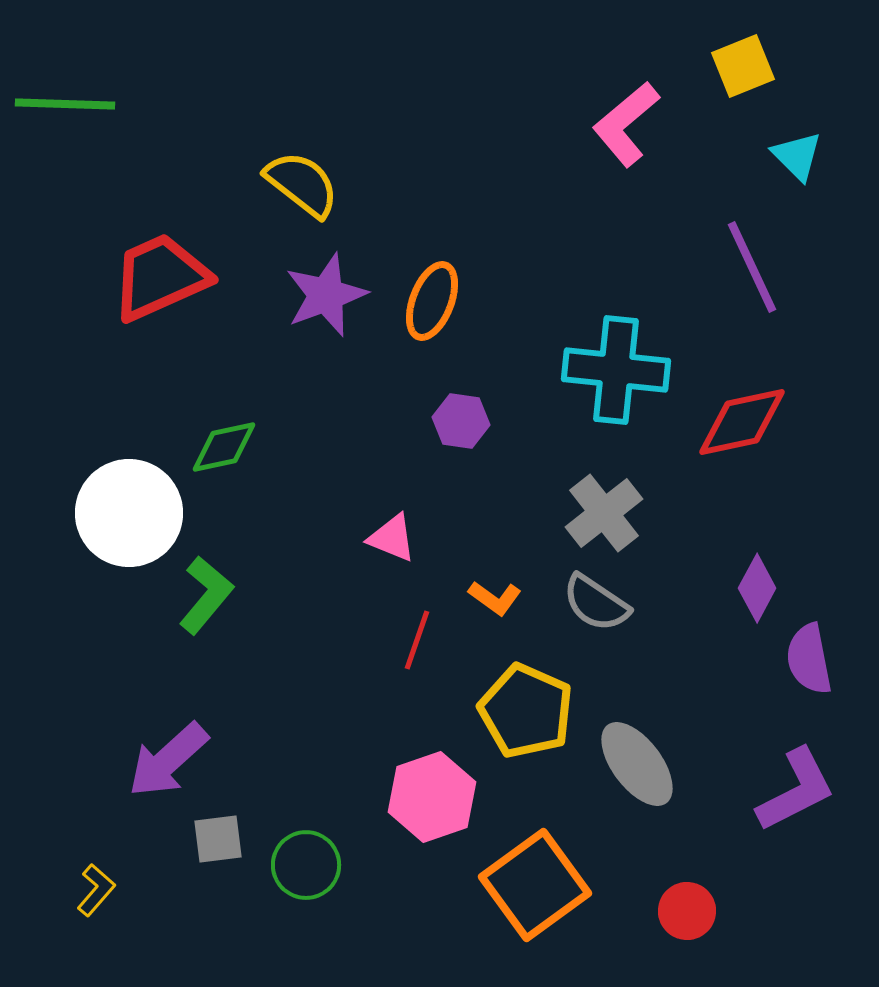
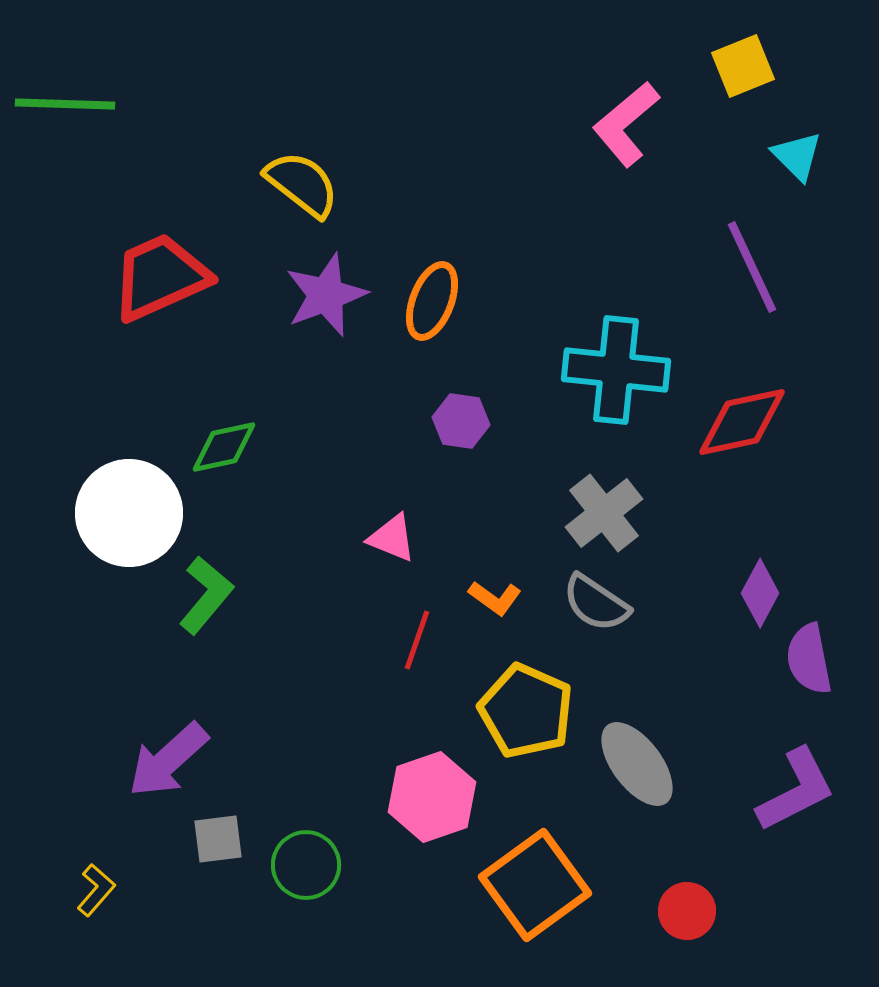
purple diamond: moved 3 px right, 5 px down
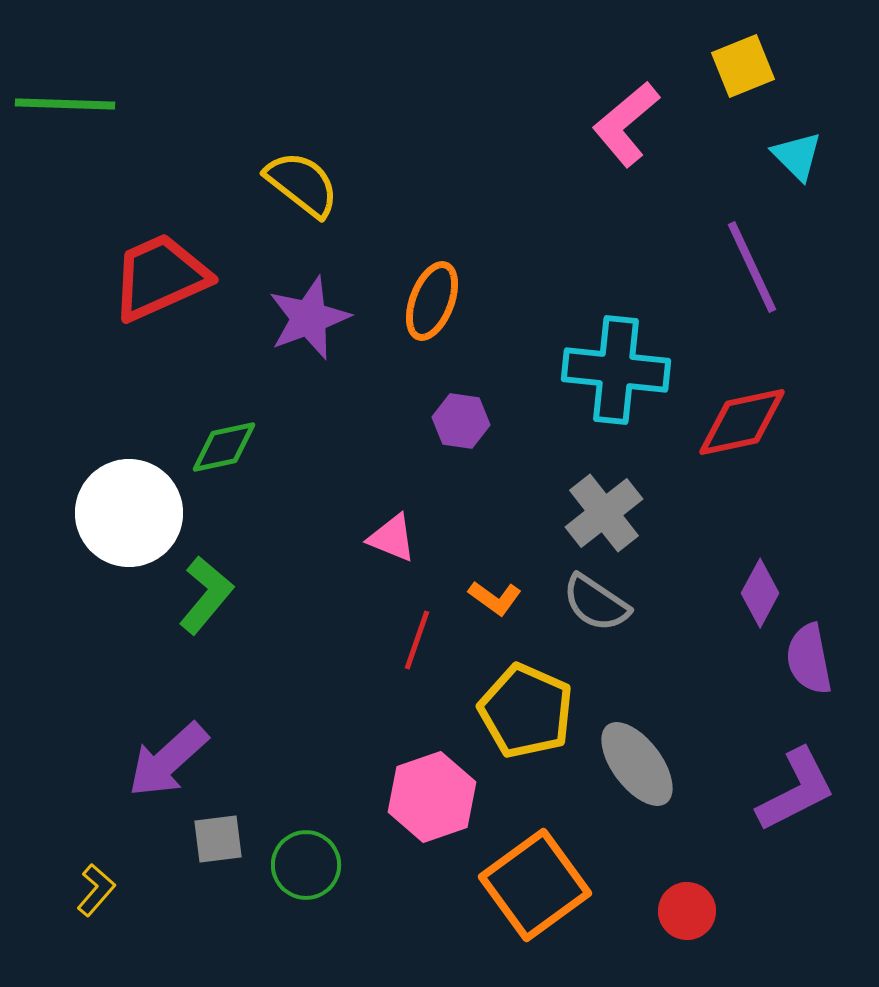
purple star: moved 17 px left, 23 px down
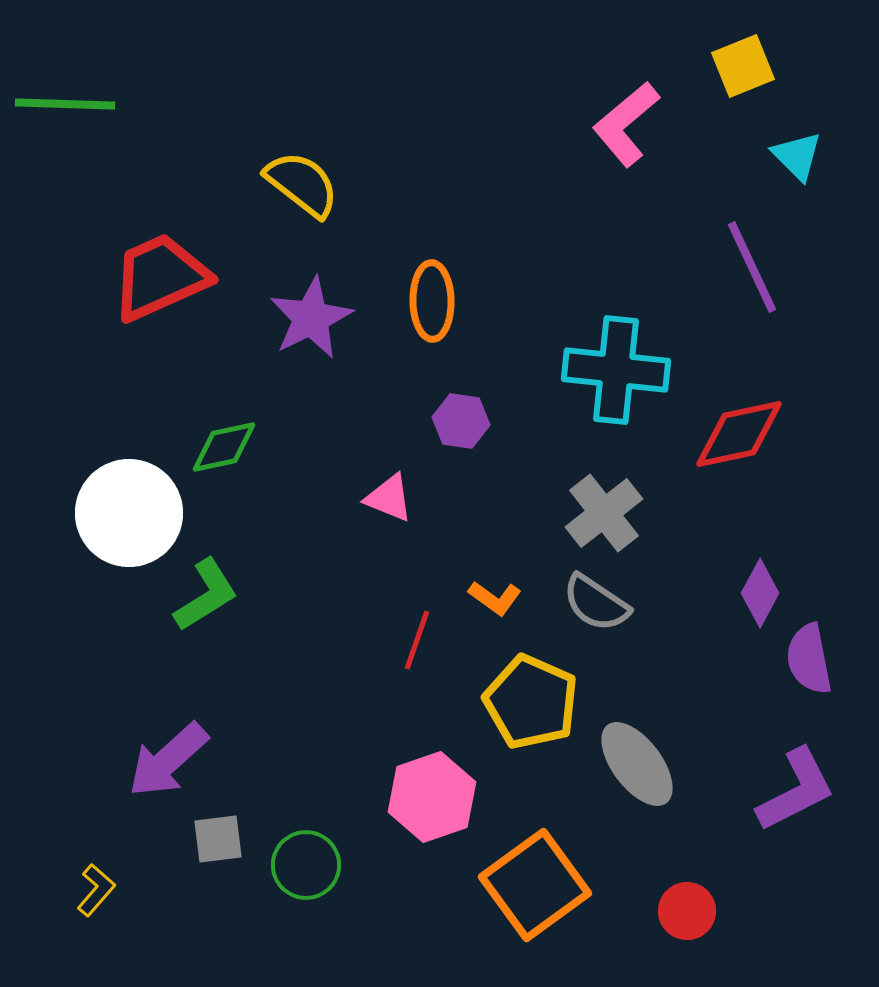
orange ellipse: rotated 22 degrees counterclockwise
purple star: moved 2 px right; rotated 6 degrees counterclockwise
red diamond: moved 3 px left, 12 px down
pink triangle: moved 3 px left, 40 px up
green L-shape: rotated 18 degrees clockwise
yellow pentagon: moved 5 px right, 9 px up
